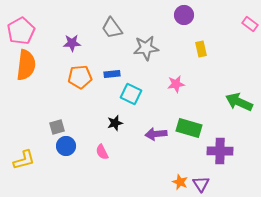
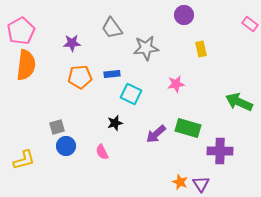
green rectangle: moved 1 px left
purple arrow: rotated 35 degrees counterclockwise
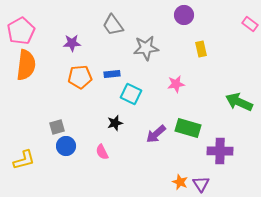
gray trapezoid: moved 1 px right, 3 px up
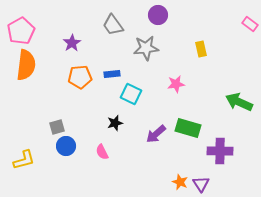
purple circle: moved 26 px left
purple star: rotated 30 degrees counterclockwise
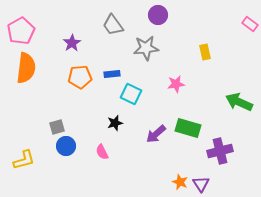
yellow rectangle: moved 4 px right, 3 px down
orange semicircle: moved 3 px down
purple cross: rotated 15 degrees counterclockwise
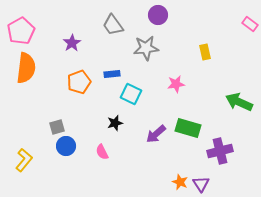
orange pentagon: moved 1 px left, 5 px down; rotated 15 degrees counterclockwise
yellow L-shape: rotated 35 degrees counterclockwise
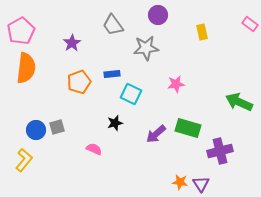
yellow rectangle: moved 3 px left, 20 px up
blue circle: moved 30 px left, 16 px up
pink semicircle: moved 8 px left, 3 px up; rotated 140 degrees clockwise
orange star: rotated 14 degrees counterclockwise
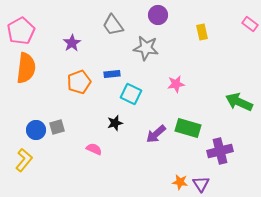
gray star: rotated 15 degrees clockwise
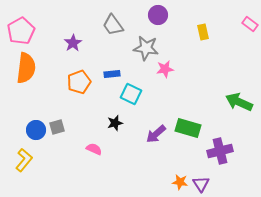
yellow rectangle: moved 1 px right
purple star: moved 1 px right
pink star: moved 11 px left, 15 px up
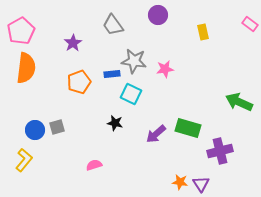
gray star: moved 12 px left, 13 px down
black star: rotated 28 degrees clockwise
blue circle: moved 1 px left
pink semicircle: moved 16 px down; rotated 42 degrees counterclockwise
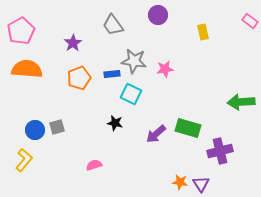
pink rectangle: moved 3 px up
orange semicircle: moved 1 px right, 1 px down; rotated 92 degrees counterclockwise
orange pentagon: moved 4 px up
green arrow: moved 2 px right; rotated 28 degrees counterclockwise
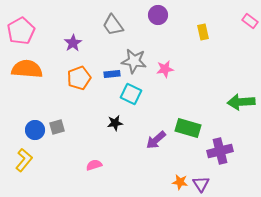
black star: rotated 21 degrees counterclockwise
purple arrow: moved 6 px down
